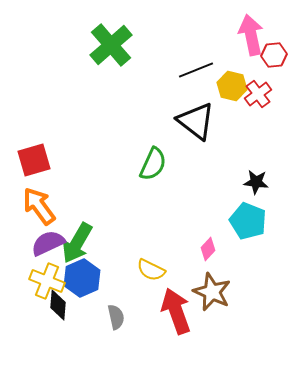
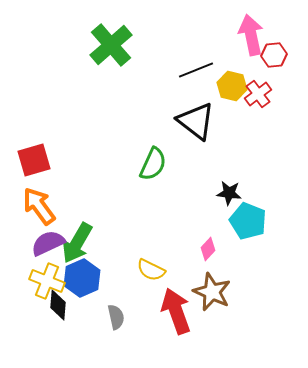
black star: moved 27 px left, 11 px down
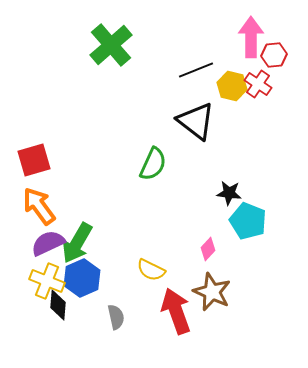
pink arrow: moved 2 px down; rotated 12 degrees clockwise
red cross: moved 10 px up; rotated 20 degrees counterclockwise
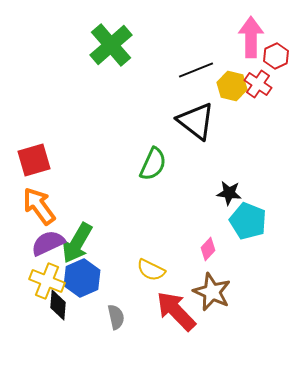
red hexagon: moved 2 px right, 1 px down; rotated 20 degrees counterclockwise
red arrow: rotated 24 degrees counterclockwise
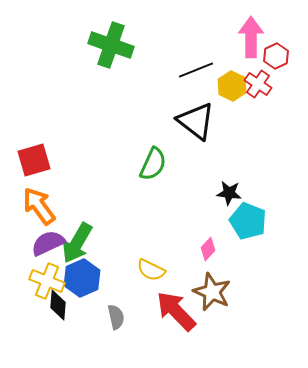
green cross: rotated 30 degrees counterclockwise
yellow hexagon: rotated 12 degrees clockwise
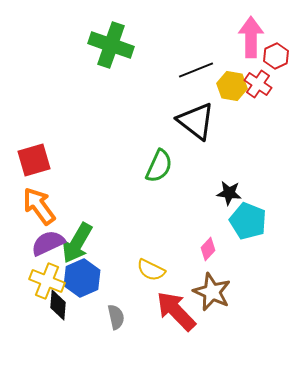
yellow hexagon: rotated 16 degrees counterclockwise
green semicircle: moved 6 px right, 2 px down
